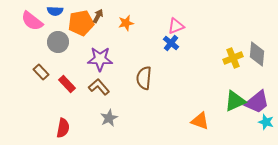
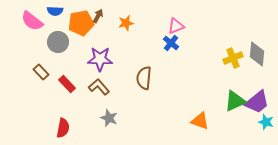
gray star: rotated 24 degrees counterclockwise
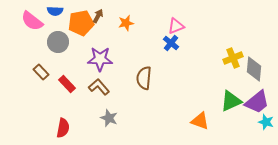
gray diamond: moved 3 px left, 15 px down
green triangle: moved 4 px left
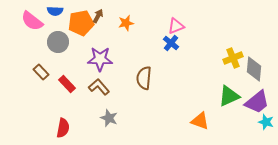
green triangle: moved 2 px left, 5 px up
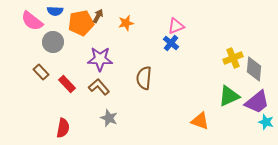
gray circle: moved 5 px left
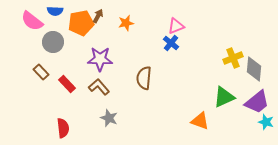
green triangle: moved 5 px left, 1 px down
red semicircle: rotated 18 degrees counterclockwise
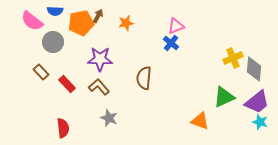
cyan star: moved 6 px left
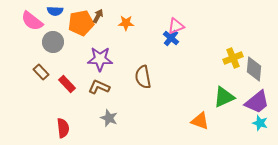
orange star: rotated 14 degrees clockwise
blue cross: moved 5 px up
brown semicircle: moved 1 px left, 1 px up; rotated 15 degrees counterclockwise
brown L-shape: rotated 25 degrees counterclockwise
cyan star: moved 1 px down
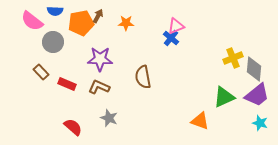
red rectangle: rotated 24 degrees counterclockwise
purple trapezoid: moved 7 px up
red semicircle: moved 10 px right, 1 px up; rotated 42 degrees counterclockwise
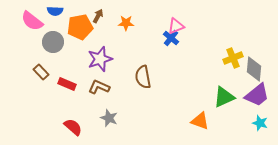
orange pentagon: moved 1 px left, 4 px down
purple star: rotated 20 degrees counterclockwise
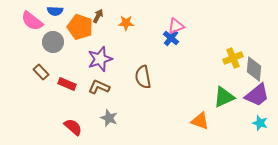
orange pentagon: rotated 30 degrees clockwise
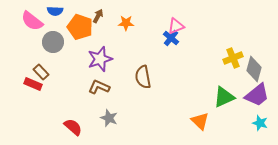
gray diamond: rotated 10 degrees clockwise
red rectangle: moved 34 px left
orange triangle: rotated 24 degrees clockwise
